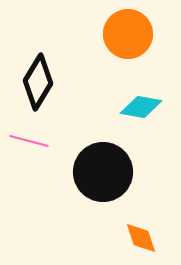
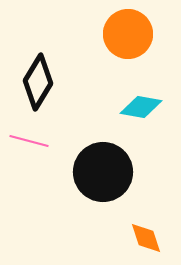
orange diamond: moved 5 px right
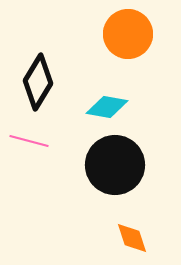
cyan diamond: moved 34 px left
black circle: moved 12 px right, 7 px up
orange diamond: moved 14 px left
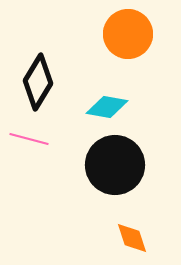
pink line: moved 2 px up
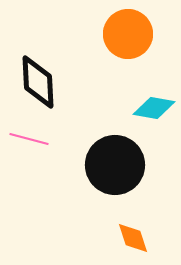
black diamond: rotated 34 degrees counterclockwise
cyan diamond: moved 47 px right, 1 px down
orange diamond: moved 1 px right
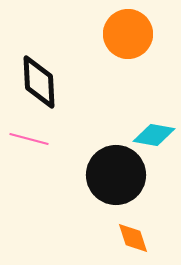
black diamond: moved 1 px right
cyan diamond: moved 27 px down
black circle: moved 1 px right, 10 px down
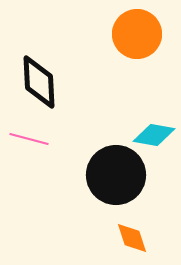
orange circle: moved 9 px right
orange diamond: moved 1 px left
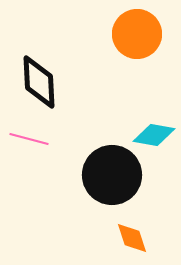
black circle: moved 4 px left
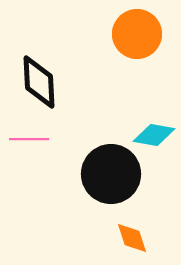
pink line: rotated 15 degrees counterclockwise
black circle: moved 1 px left, 1 px up
